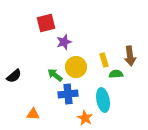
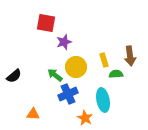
red square: rotated 24 degrees clockwise
blue cross: rotated 18 degrees counterclockwise
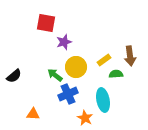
yellow rectangle: rotated 72 degrees clockwise
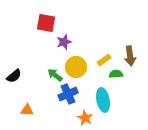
orange triangle: moved 6 px left, 4 px up
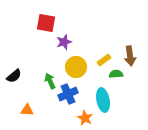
green arrow: moved 5 px left, 6 px down; rotated 28 degrees clockwise
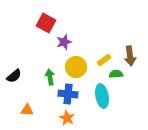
red square: rotated 18 degrees clockwise
green arrow: moved 4 px up; rotated 14 degrees clockwise
blue cross: rotated 30 degrees clockwise
cyan ellipse: moved 1 px left, 4 px up
orange star: moved 18 px left
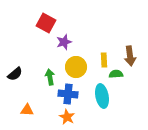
yellow rectangle: rotated 56 degrees counterclockwise
black semicircle: moved 1 px right, 2 px up
orange star: moved 1 px up
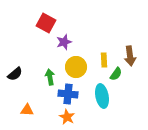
green semicircle: rotated 128 degrees clockwise
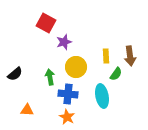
yellow rectangle: moved 2 px right, 4 px up
